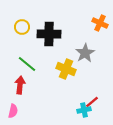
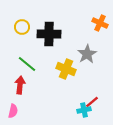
gray star: moved 2 px right, 1 px down
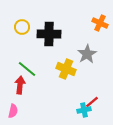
green line: moved 5 px down
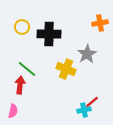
orange cross: rotated 35 degrees counterclockwise
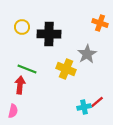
orange cross: rotated 28 degrees clockwise
green line: rotated 18 degrees counterclockwise
red line: moved 5 px right
cyan cross: moved 3 px up
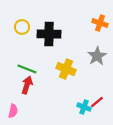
gray star: moved 10 px right, 2 px down
red arrow: moved 7 px right; rotated 12 degrees clockwise
cyan cross: rotated 32 degrees clockwise
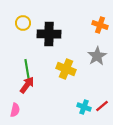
orange cross: moved 2 px down
yellow circle: moved 1 px right, 4 px up
green line: rotated 60 degrees clockwise
red arrow: rotated 18 degrees clockwise
red line: moved 5 px right, 4 px down
pink semicircle: moved 2 px right, 1 px up
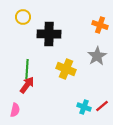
yellow circle: moved 6 px up
green line: rotated 12 degrees clockwise
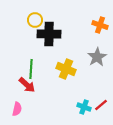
yellow circle: moved 12 px right, 3 px down
gray star: moved 1 px down
green line: moved 4 px right
red arrow: rotated 96 degrees clockwise
red line: moved 1 px left, 1 px up
pink semicircle: moved 2 px right, 1 px up
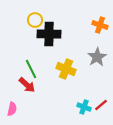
green line: rotated 30 degrees counterclockwise
pink semicircle: moved 5 px left
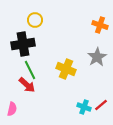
black cross: moved 26 px left, 10 px down; rotated 10 degrees counterclockwise
green line: moved 1 px left, 1 px down
